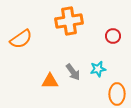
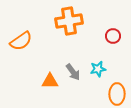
orange semicircle: moved 2 px down
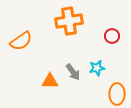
red circle: moved 1 px left
cyan star: moved 1 px left, 1 px up
